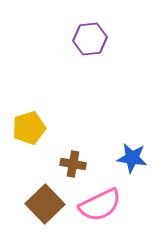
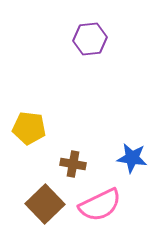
yellow pentagon: rotated 24 degrees clockwise
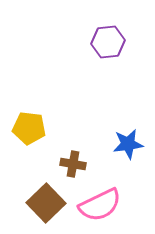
purple hexagon: moved 18 px right, 3 px down
blue star: moved 4 px left, 14 px up; rotated 16 degrees counterclockwise
brown square: moved 1 px right, 1 px up
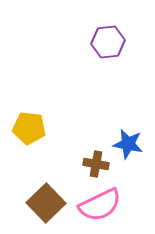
blue star: rotated 20 degrees clockwise
brown cross: moved 23 px right
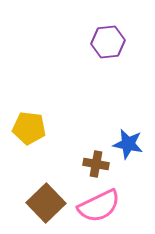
pink semicircle: moved 1 px left, 1 px down
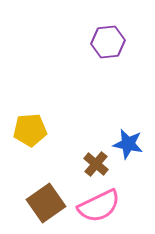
yellow pentagon: moved 1 px right, 2 px down; rotated 12 degrees counterclockwise
brown cross: rotated 30 degrees clockwise
brown square: rotated 9 degrees clockwise
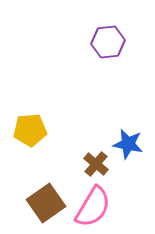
pink semicircle: moved 6 px left, 1 px down; rotated 33 degrees counterclockwise
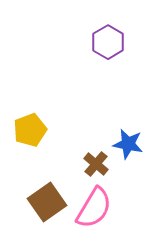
purple hexagon: rotated 24 degrees counterclockwise
yellow pentagon: rotated 16 degrees counterclockwise
brown square: moved 1 px right, 1 px up
pink semicircle: moved 1 px right, 1 px down
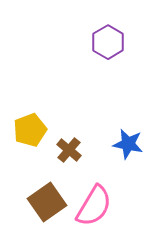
brown cross: moved 27 px left, 14 px up
pink semicircle: moved 2 px up
